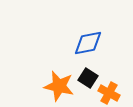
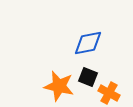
black square: moved 1 px up; rotated 12 degrees counterclockwise
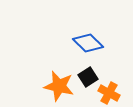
blue diamond: rotated 56 degrees clockwise
black square: rotated 36 degrees clockwise
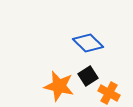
black square: moved 1 px up
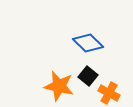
black square: rotated 18 degrees counterclockwise
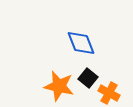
blue diamond: moved 7 px left; rotated 24 degrees clockwise
black square: moved 2 px down
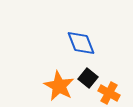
orange star: rotated 16 degrees clockwise
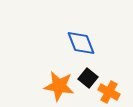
orange star: rotated 20 degrees counterclockwise
orange cross: moved 1 px up
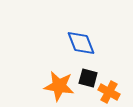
black square: rotated 24 degrees counterclockwise
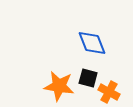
blue diamond: moved 11 px right
